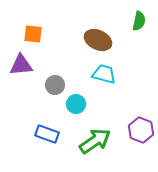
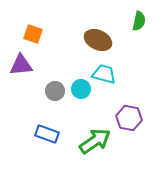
orange square: rotated 12 degrees clockwise
gray circle: moved 6 px down
cyan circle: moved 5 px right, 15 px up
purple hexagon: moved 12 px left, 12 px up; rotated 10 degrees counterclockwise
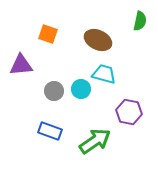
green semicircle: moved 1 px right
orange square: moved 15 px right
gray circle: moved 1 px left
purple hexagon: moved 6 px up
blue rectangle: moved 3 px right, 3 px up
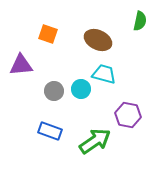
purple hexagon: moved 1 px left, 3 px down
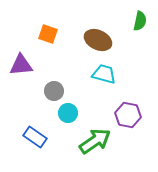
cyan circle: moved 13 px left, 24 px down
blue rectangle: moved 15 px left, 6 px down; rotated 15 degrees clockwise
